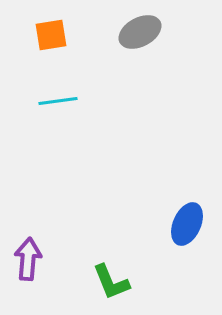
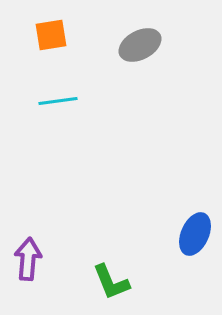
gray ellipse: moved 13 px down
blue ellipse: moved 8 px right, 10 px down
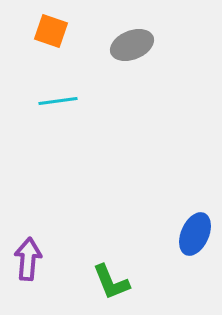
orange square: moved 4 px up; rotated 28 degrees clockwise
gray ellipse: moved 8 px left; rotated 6 degrees clockwise
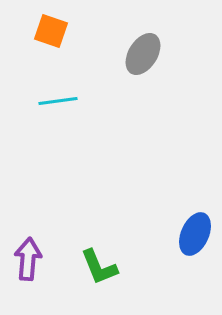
gray ellipse: moved 11 px right, 9 px down; rotated 36 degrees counterclockwise
green L-shape: moved 12 px left, 15 px up
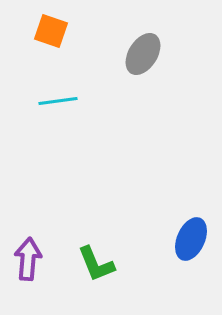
blue ellipse: moved 4 px left, 5 px down
green L-shape: moved 3 px left, 3 px up
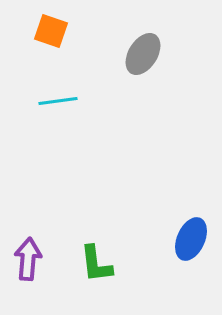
green L-shape: rotated 15 degrees clockwise
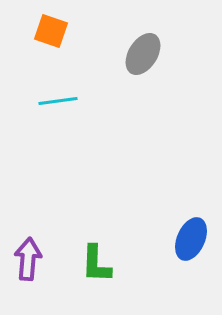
green L-shape: rotated 9 degrees clockwise
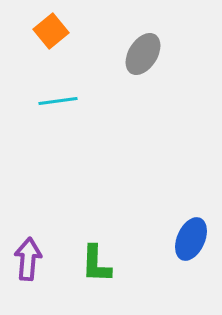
orange square: rotated 32 degrees clockwise
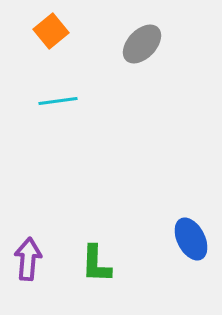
gray ellipse: moved 1 px left, 10 px up; rotated 12 degrees clockwise
blue ellipse: rotated 51 degrees counterclockwise
